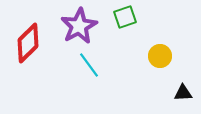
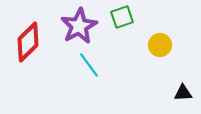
green square: moved 3 px left
red diamond: moved 1 px up
yellow circle: moved 11 px up
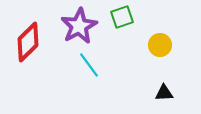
black triangle: moved 19 px left
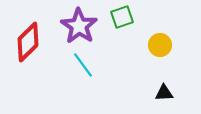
purple star: rotated 9 degrees counterclockwise
cyan line: moved 6 px left
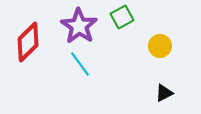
green square: rotated 10 degrees counterclockwise
yellow circle: moved 1 px down
cyan line: moved 3 px left, 1 px up
black triangle: rotated 24 degrees counterclockwise
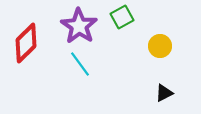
red diamond: moved 2 px left, 1 px down
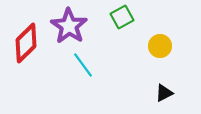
purple star: moved 10 px left
cyan line: moved 3 px right, 1 px down
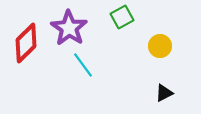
purple star: moved 2 px down
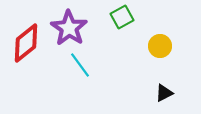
red diamond: rotated 6 degrees clockwise
cyan line: moved 3 px left
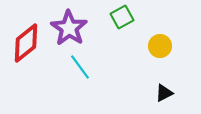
cyan line: moved 2 px down
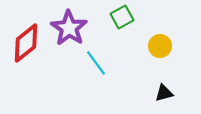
cyan line: moved 16 px right, 4 px up
black triangle: rotated 12 degrees clockwise
